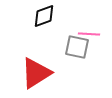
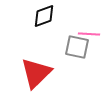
red triangle: rotated 12 degrees counterclockwise
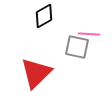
black diamond: rotated 10 degrees counterclockwise
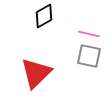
pink line: rotated 10 degrees clockwise
gray square: moved 12 px right, 9 px down
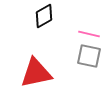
red triangle: rotated 32 degrees clockwise
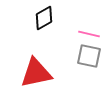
black diamond: moved 2 px down
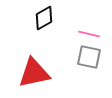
gray square: moved 1 px down
red triangle: moved 2 px left
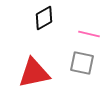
gray square: moved 7 px left, 6 px down
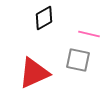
gray square: moved 4 px left, 3 px up
red triangle: rotated 12 degrees counterclockwise
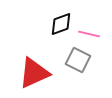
black diamond: moved 17 px right, 6 px down; rotated 10 degrees clockwise
gray square: rotated 15 degrees clockwise
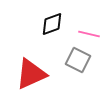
black diamond: moved 9 px left
red triangle: moved 3 px left, 1 px down
